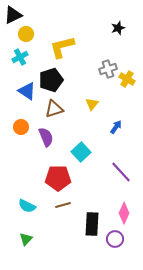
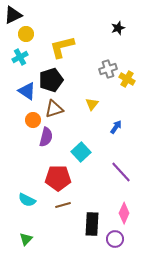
orange circle: moved 12 px right, 7 px up
purple semicircle: rotated 36 degrees clockwise
cyan semicircle: moved 6 px up
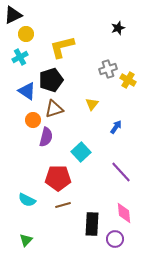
yellow cross: moved 1 px right, 1 px down
pink diamond: rotated 30 degrees counterclockwise
green triangle: moved 1 px down
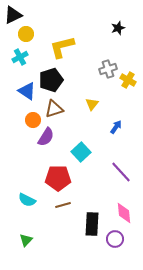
purple semicircle: rotated 18 degrees clockwise
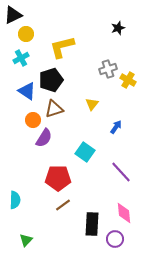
cyan cross: moved 1 px right, 1 px down
purple semicircle: moved 2 px left, 1 px down
cyan square: moved 4 px right; rotated 12 degrees counterclockwise
cyan semicircle: moved 12 px left; rotated 114 degrees counterclockwise
brown line: rotated 21 degrees counterclockwise
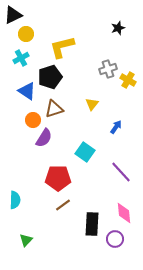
black pentagon: moved 1 px left, 3 px up
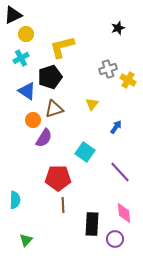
purple line: moved 1 px left
brown line: rotated 56 degrees counterclockwise
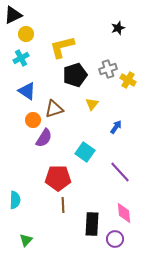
black pentagon: moved 25 px right, 2 px up
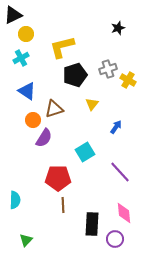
cyan square: rotated 24 degrees clockwise
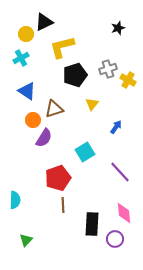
black triangle: moved 31 px right, 7 px down
red pentagon: rotated 20 degrees counterclockwise
